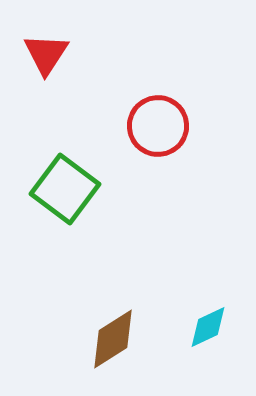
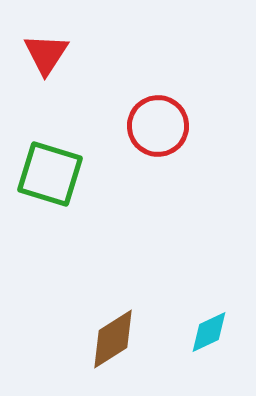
green square: moved 15 px left, 15 px up; rotated 20 degrees counterclockwise
cyan diamond: moved 1 px right, 5 px down
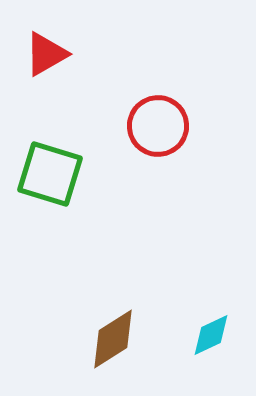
red triangle: rotated 27 degrees clockwise
cyan diamond: moved 2 px right, 3 px down
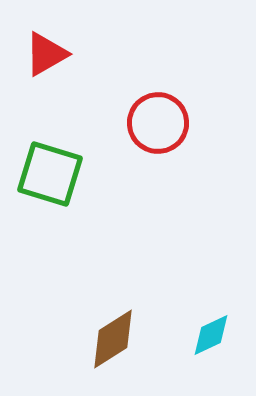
red circle: moved 3 px up
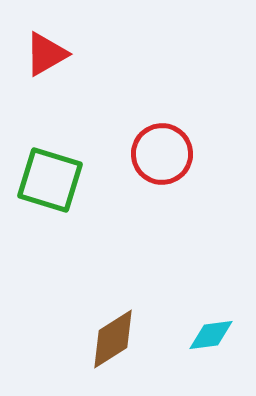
red circle: moved 4 px right, 31 px down
green square: moved 6 px down
cyan diamond: rotated 18 degrees clockwise
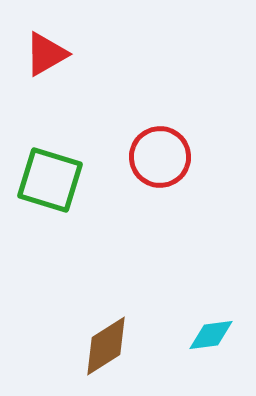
red circle: moved 2 px left, 3 px down
brown diamond: moved 7 px left, 7 px down
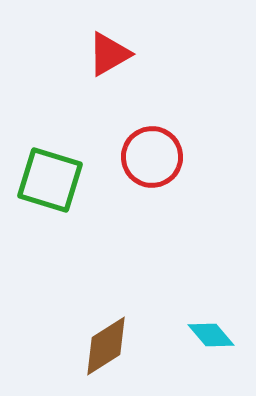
red triangle: moved 63 px right
red circle: moved 8 px left
cyan diamond: rotated 57 degrees clockwise
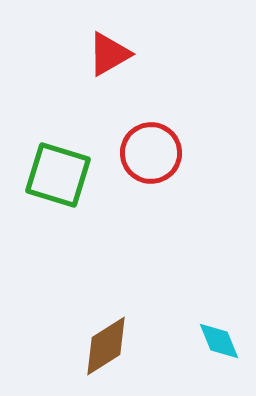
red circle: moved 1 px left, 4 px up
green square: moved 8 px right, 5 px up
cyan diamond: moved 8 px right, 6 px down; rotated 18 degrees clockwise
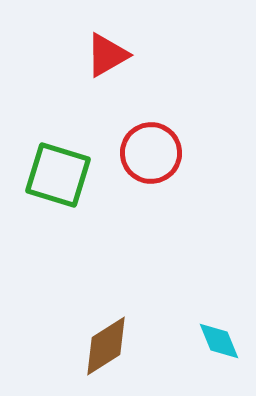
red triangle: moved 2 px left, 1 px down
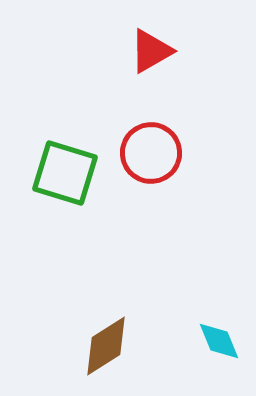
red triangle: moved 44 px right, 4 px up
green square: moved 7 px right, 2 px up
